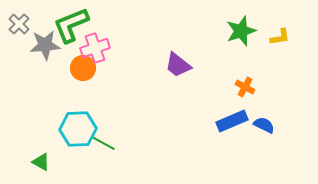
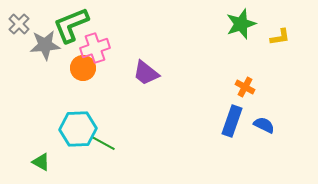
green star: moved 7 px up
purple trapezoid: moved 32 px left, 8 px down
blue rectangle: rotated 48 degrees counterclockwise
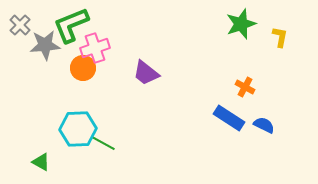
gray cross: moved 1 px right, 1 px down
yellow L-shape: rotated 70 degrees counterclockwise
blue rectangle: moved 3 px left, 3 px up; rotated 76 degrees counterclockwise
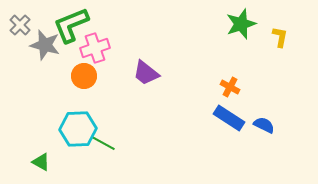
gray star: rotated 20 degrees clockwise
orange circle: moved 1 px right, 8 px down
orange cross: moved 15 px left
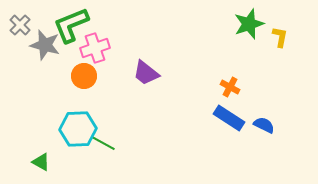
green star: moved 8 px right
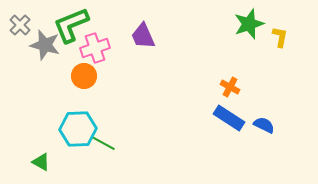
purple trapezoid: moved 3 px left, 37 px up; rotated 28 degrees clockwise
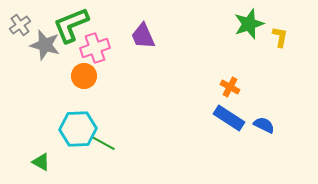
gray cross: rotated 10 degrees clockwise
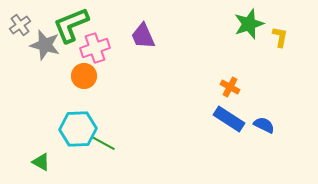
blue rectangle: moved 1 px down
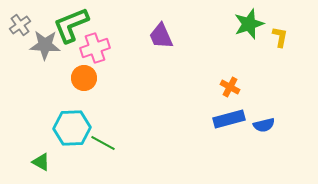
purple trapezoid: moved 18 px right
gray star: rotated 12 degrees counterclockwise
orange circle: moved 2 px down
blue rectangle: rotated 48 degrees counterclockwise
blue semicircle: rotated 140 degrees clockwise
cyan hexagon: moved 6 px left, 1 px up
